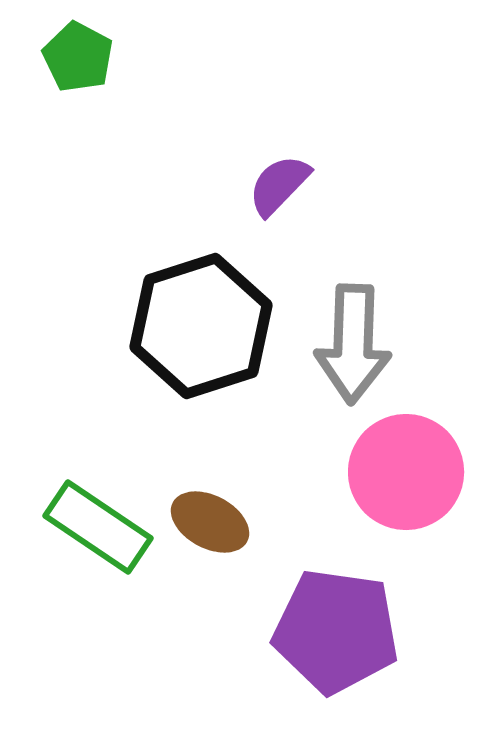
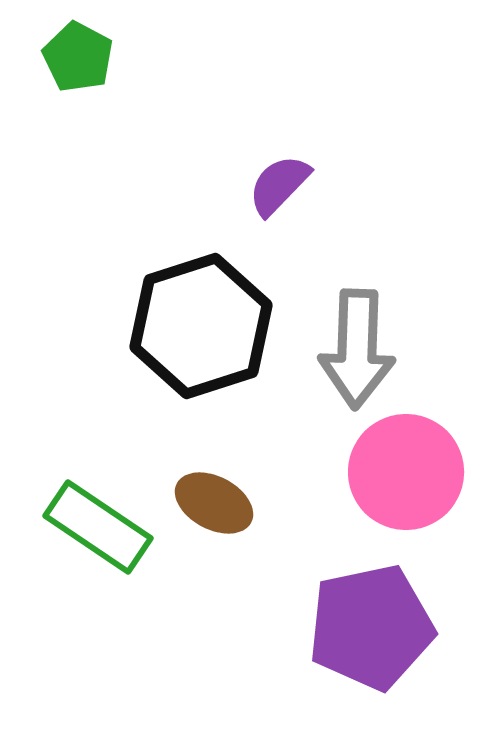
gray arrow: moved 4 px right, 5 px down
brown ellipse: moved 4 px right, 19 px up
purple pentagon: moved 35 px right, 4 px up; rotated 20 degrees counterclockwise
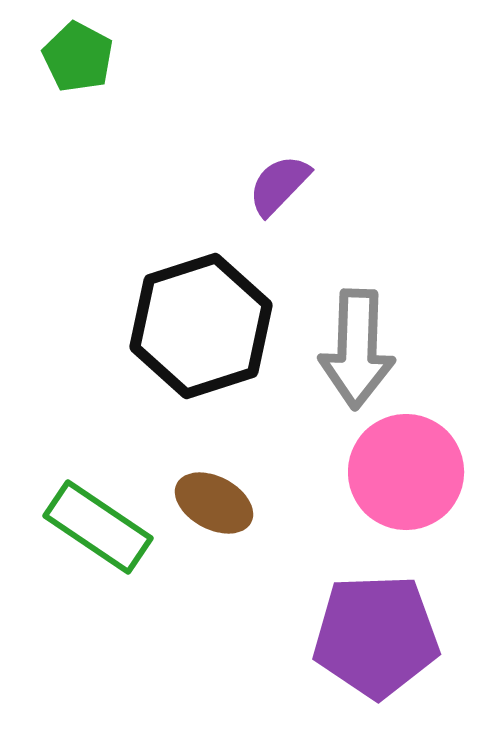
purple pentagon: moved 5 px right, 9 px down; rotated 10 degrees clockwise
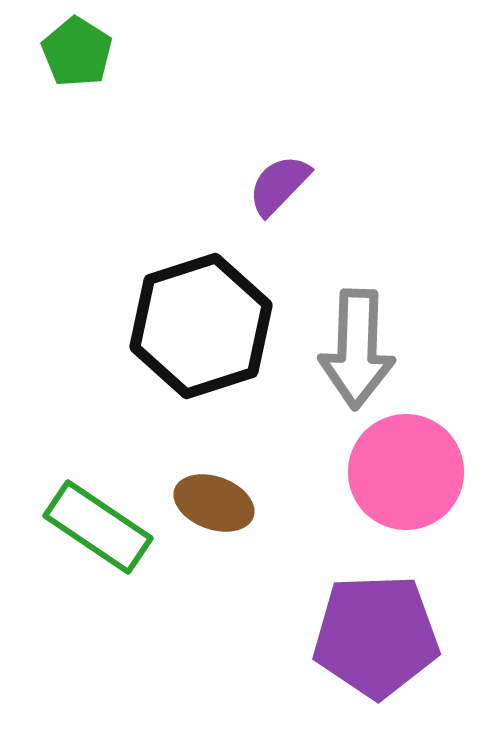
green pentagon: moved 1 px left, 5 px up; rotated 4 degrees clockwise
brown ellipse: rotated 8 degrees counterclockwise
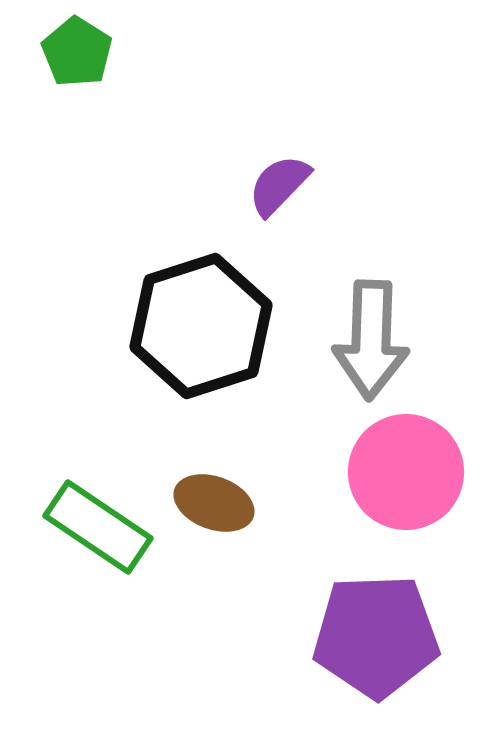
gray arrow: moved 14 px right, 9 px up
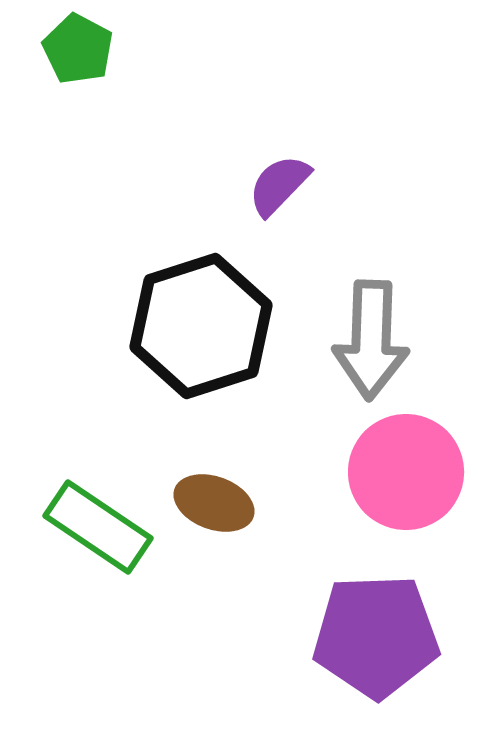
green pentagon: moved 1 px right, 3 px up; rotated 4 degrees counterclockwise
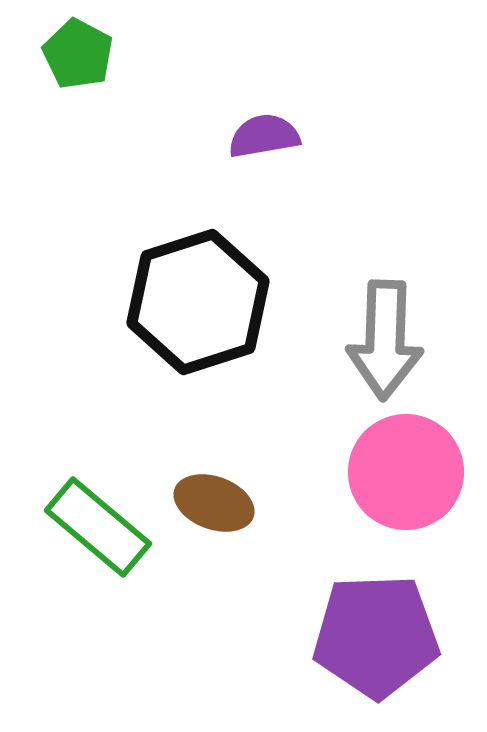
green pentagon: moved 5 px down
purple semicircle: moved 15 px left, 49 px up; rotated 36 degrees clockwise
black hexagon: moved 3 px left, 24 px up
gray arrow: moved 14 px right
green rectangle: rotated 6 degrees clockwise
